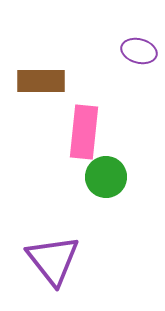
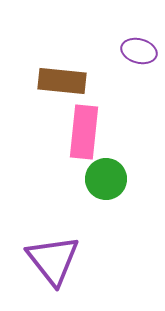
brown rectangle: moved 21 px right; rotated 6 degrees clockwise
green circle: moved 2 px down
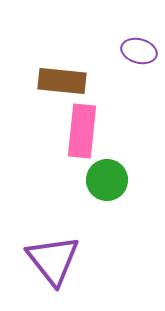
pink rectangle: moved 2 px left, 1 px up
green circle: moved 1 px right, 1 px down
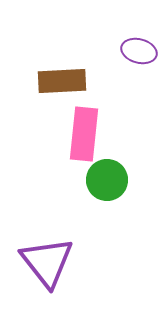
brown rectangle: rotated 9 degrees counterclockwise
pink rectangle: moved 2 px right, 3 px down
purple triangle: moved 6 px left, 2 px down
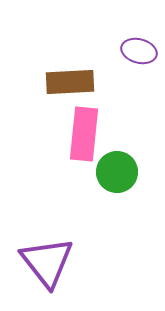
brown rectangle: moved 8 px right, 1 px down
green circle: moved 10 px right, 8 px up
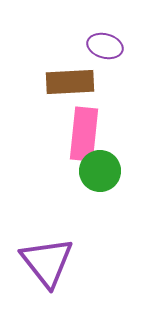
purple ellipse: moved 34 px left, 5 px up
green circle: moved 17 px left, 1 px up
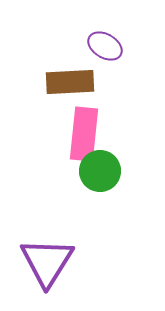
purple ellipse: rotated 16 degrees clockwise
purple triangle: rotated 10 degrees clockwise
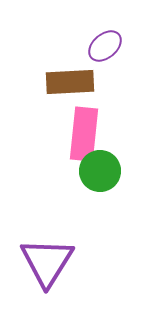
purple ellipse: rotated 72 degrees counterclockwise
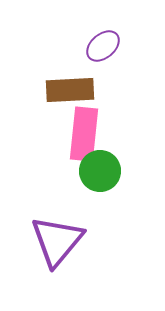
purple ellipse: moved 2 px left
brown rectangle: moved 8 px down
purple triangle: moved 10 px right, 21 px up; rotated 8 degrees clockwise
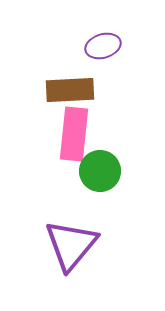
purple ellipse: rotated 24 degrees clockwise
pink rectangle: moved 10 px left
purple triangle: moved 14 px right, 4 px down
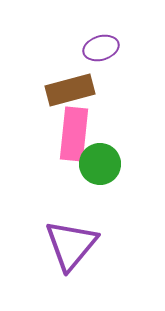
purple ellipse: moved 2 px left, 2 px down
brown rectangle: rotated 12 degrees counterclockwise
green circle: moved 7 px up
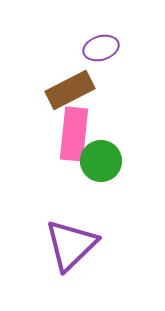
brown rectangle: rotated 12 degrees counterclockwise
green circle: moved 1 px right, 3 px up
purple triangle: rotated 6 degrees clockwise
